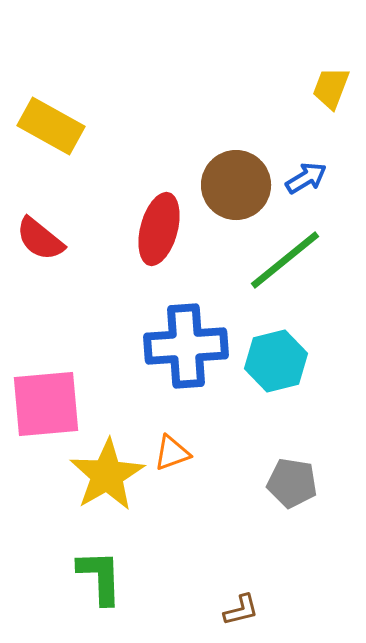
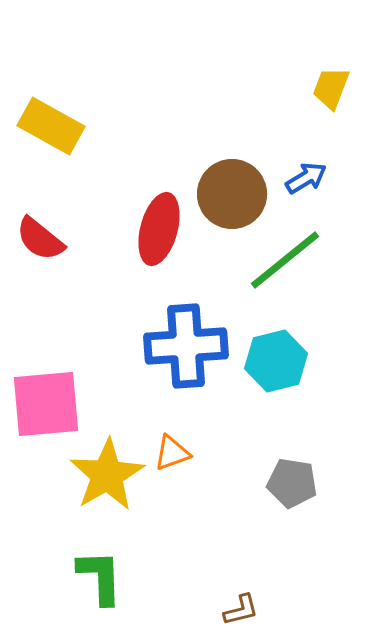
brown circle: moved 4 px left, 9 px down
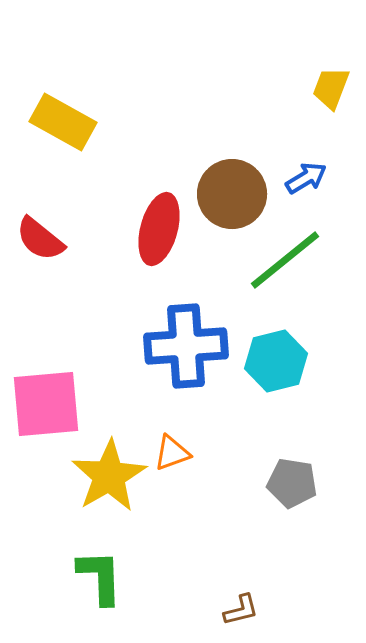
yellow rectangle: moved 12 px right, 4 px up
yellow star: moved 2 px right, 1 px down
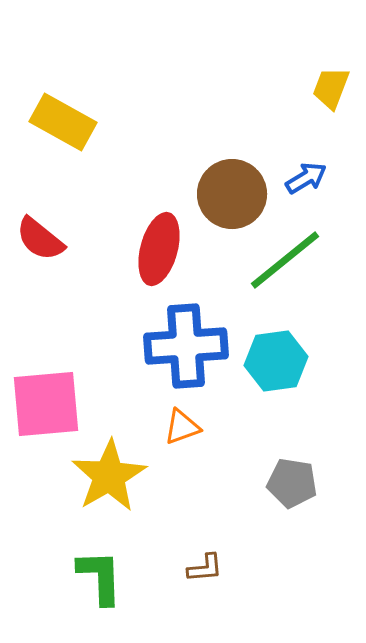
red ellipse: moved 20 px down
cyan hexagon: rotated 6 degrees clockwise
orange triangle: moved 10 px right, 26 px up
brown L-shape: moved 36 px left, 42 px up; rotated 9 degrees clockwise
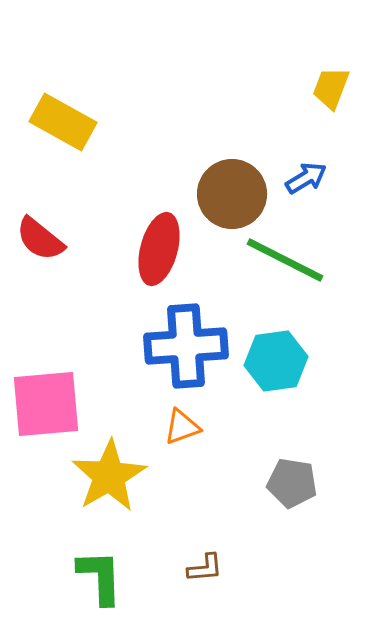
green line: rotated 66 degrees clockwise
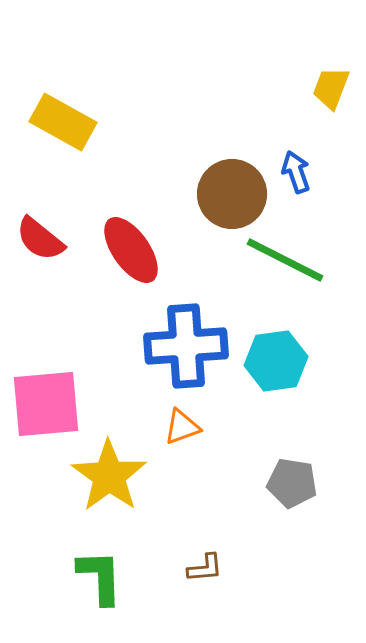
blue arrow: moved 10 px left, 6 px up; rotated 78 degrees counterclockwise
red ellipse: moved 28 px left, 1 px down; rotated 50 degrees counterclockwise
yellow star: rotated 6 degrees counterclockwise
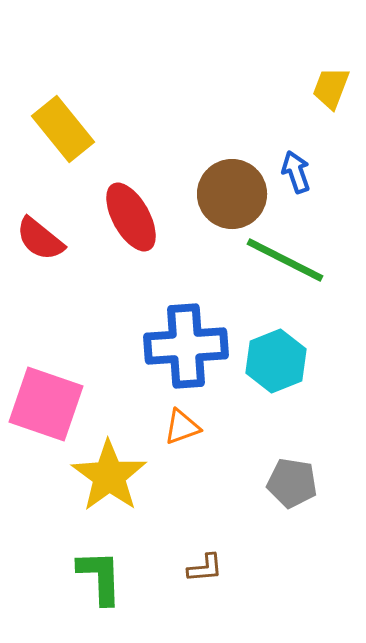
yellow rectangle: moved 7 px down; rotated 22 degrees clockwise
red ellipse: moved 33 px up; rotated 6 degrees clockwise
cyan hexagon: rotated 14 degrees counterclockwise
pink square: rotated 24 degrees clockwise
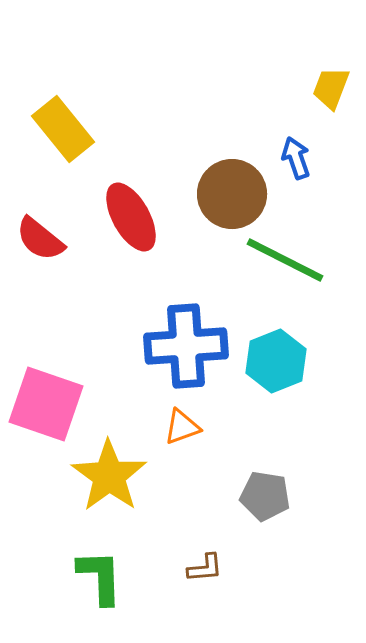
blue arrow: moved 14 px up
gray pentagon: moved 27 px left, 13 px down
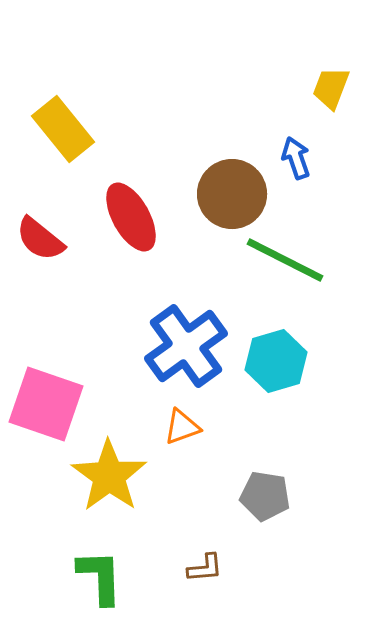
blue cross: rotated 32 degrees counterclockwise
cyan hexagon: rotated 6 degrees clockwise
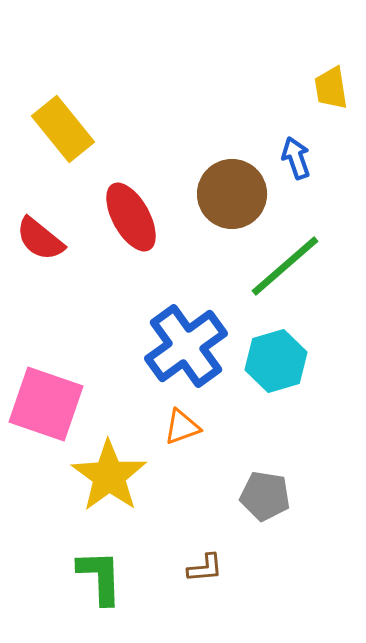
yellow trapezoid: rotated 30 degrees counterclockwise
green line: moved 6 px down; rotated 68 degrees counterclockwise
